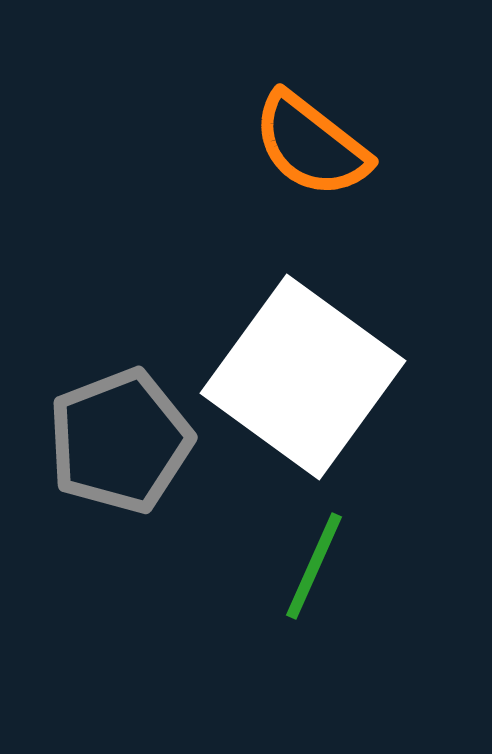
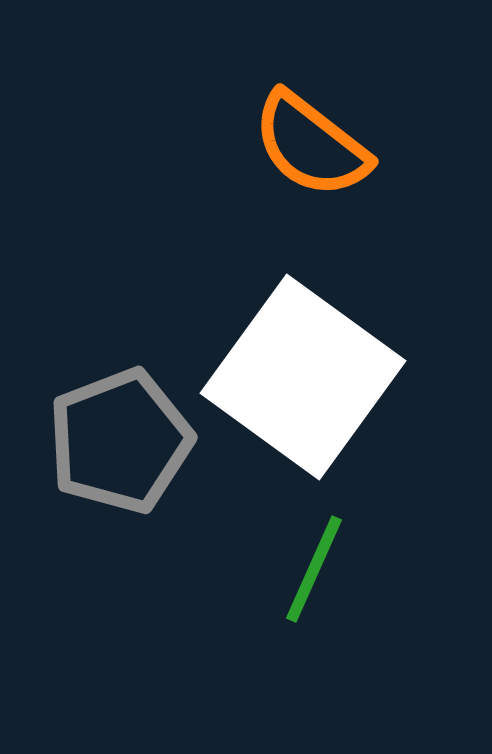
green line: moved 3 px down
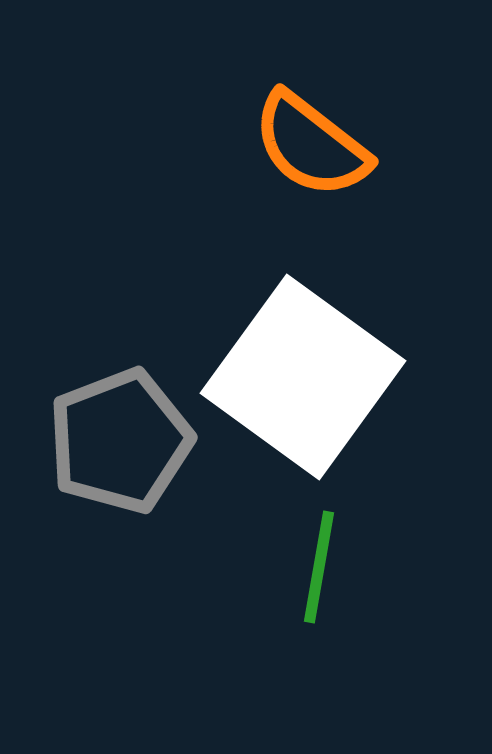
green line: moved 5 px right, 2 px up; rotated 14 degrees counterclockwise
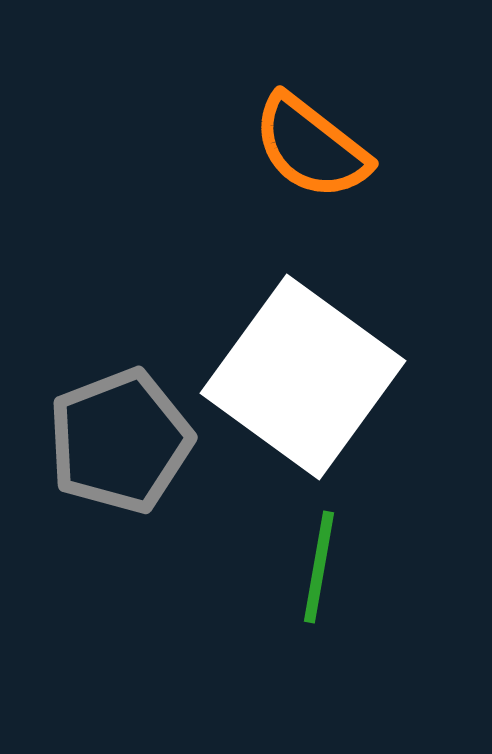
orange semicircle: moved 2 px down
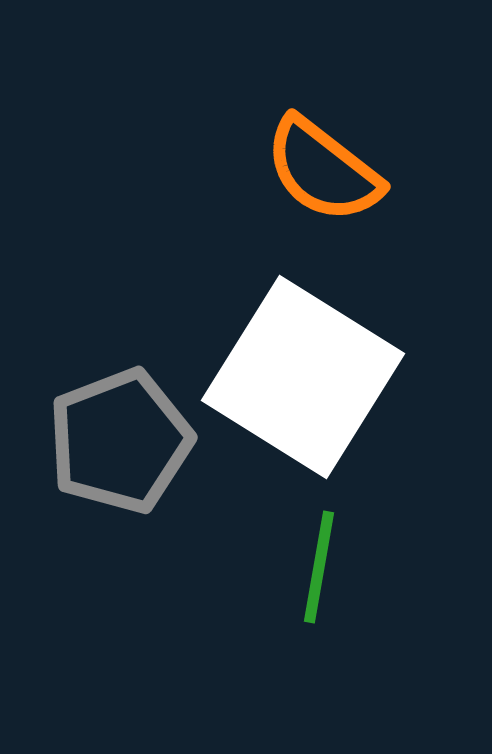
orange semicircle: moved 12 px right, 23 px down
white square: rotated 4 degrees counterclockwise
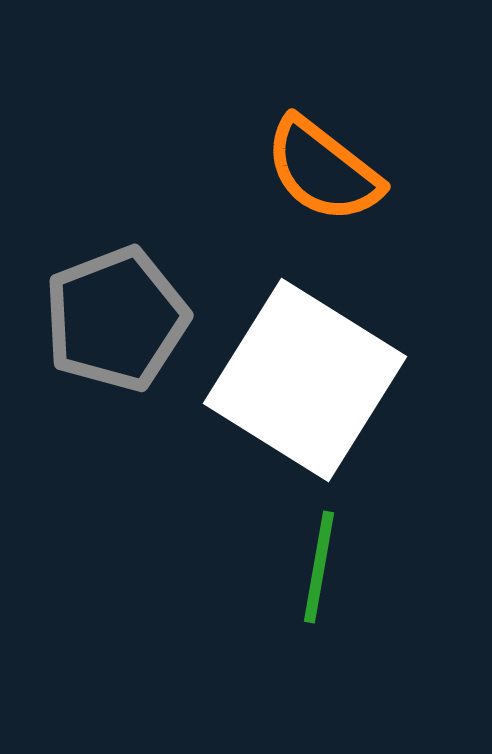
white square: moved 2 px right, 3 px down
gray pentagon: moved 4 px left, 122 px up
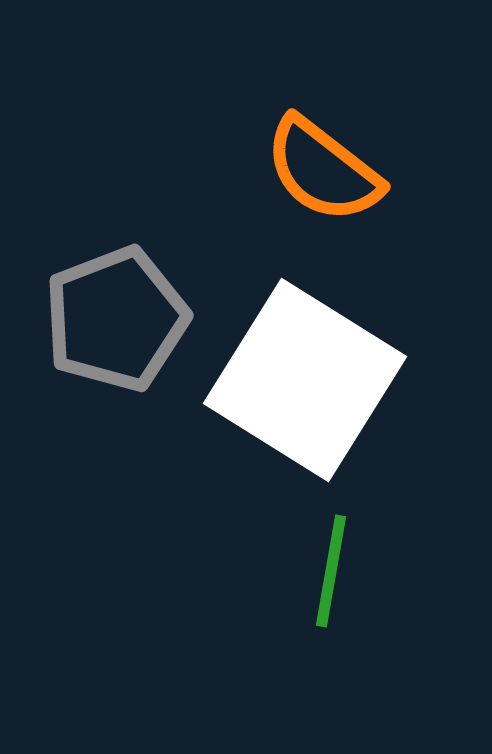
green line: moved 12 px right, 4 px down
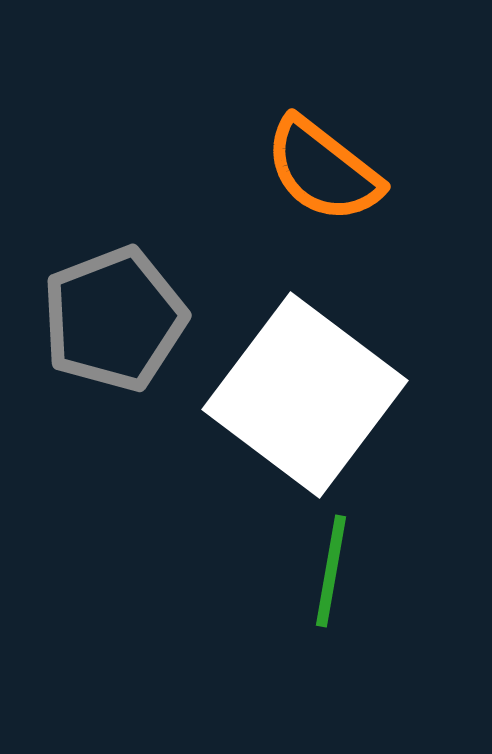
gray pentagon: moved 2 px left
white square: moved 15 px down; rotated 5 degrees clockwise
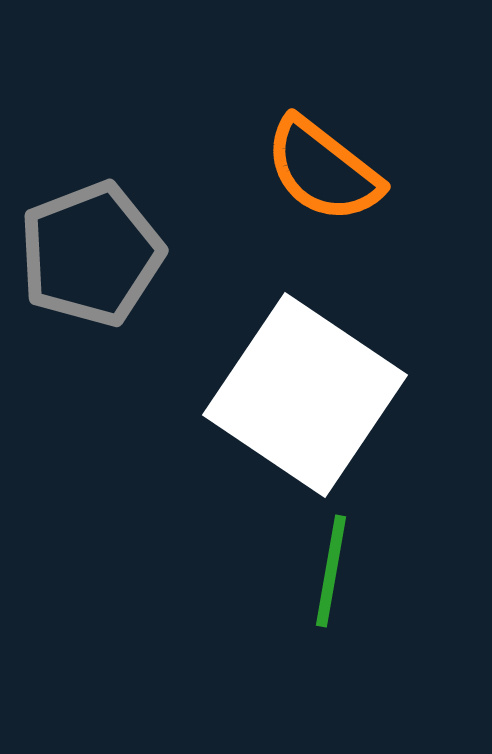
gray pentagon: moved 23 px left, 65 px up
white square: rotated 3 degrees counterclockwise
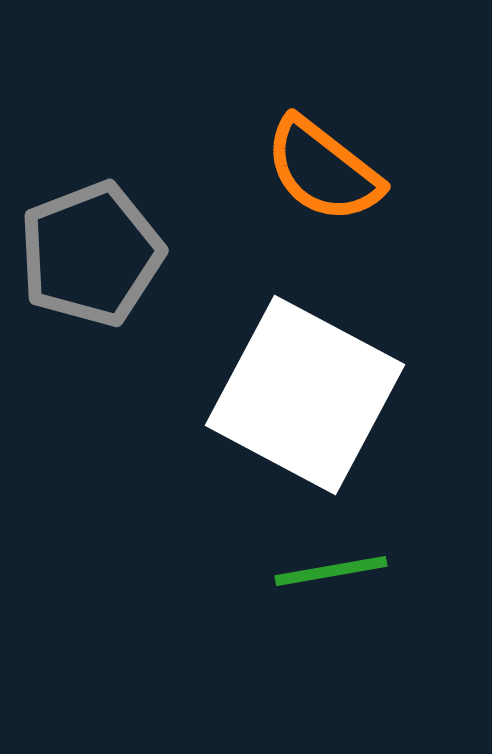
white square: rotated 6 degrees counterclockwise
green line: rotated 70 degrees clockwise
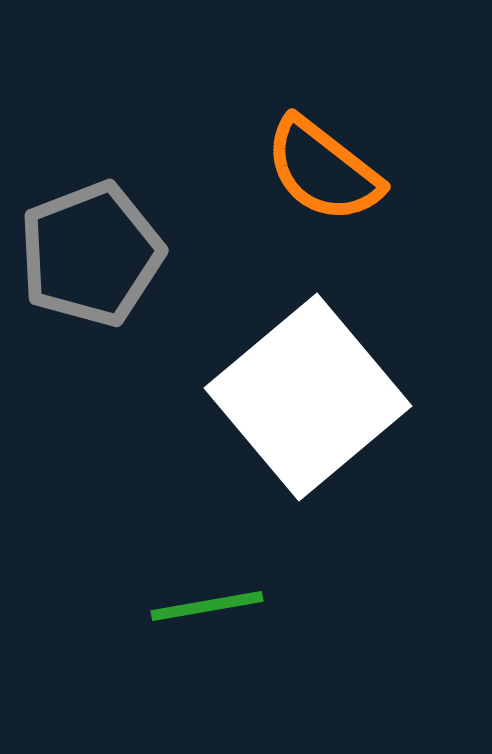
white square: moved 3 px right, 2 px down; rotated 22 degrees clockwise
green line: moved 124 px left, 35 px down
